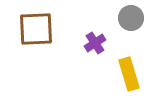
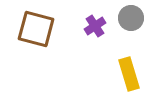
brown square: rotated 18 degrees clockwise
purple cross: moved 17 px up
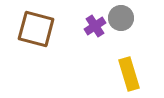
gray circle: moved 10 px left
